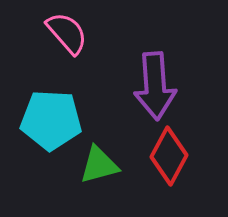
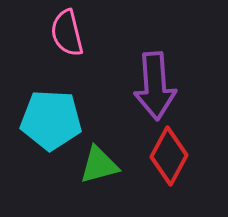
pink semicircle: rotated 153 degrees counterclockwise
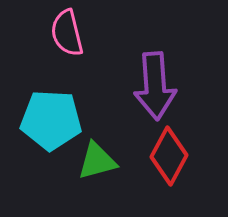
green triangle: moved 2 px left, 4 px up
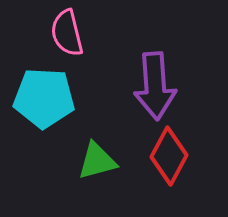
cyan pentagon: moved 7 px left, 22 px up
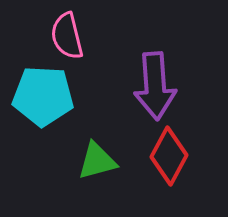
pink semicircle: moved 3 px down
cyan pentagon: moved 1 px left, 2 px up
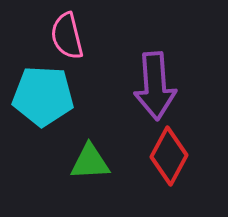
green triangle: moved 7 px left, 1 px down; rotated 12 degrees clockwise
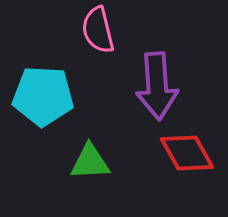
pink semicircle: moved 31 px right, 6 px up
purple arrow: moved 2 px right
red diamond: moved 18 px right, 3 px up; rotated 58 degrees counterclockwise
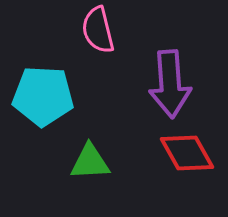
purple arrow: moved 13 px right, 2 px up
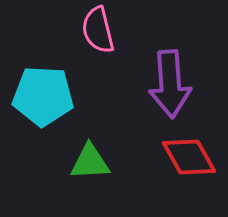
red diamond: moved 2 px right, 4 px down
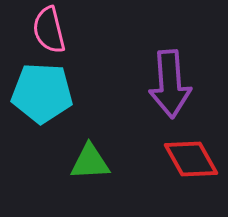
pink semicircle: moved 49 px left
cyan pentagon: moved 1 px left, 3 px up
red diamond: moved 2 px right, 2 px down
